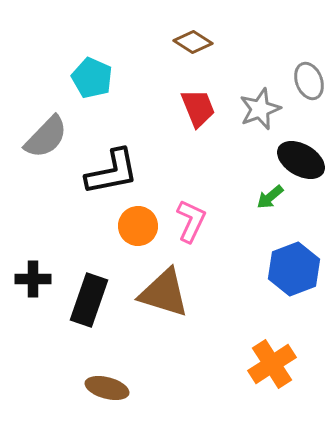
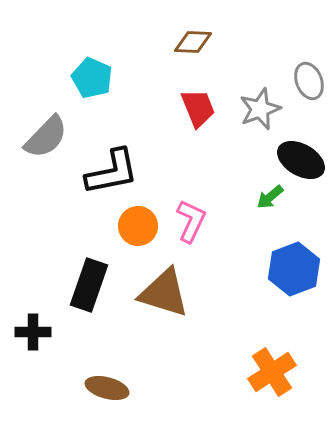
brown diamond: rotated 30 degrees counterclockwise
black cross: moved 53 px down
black rectangle: moved 15 px up
orange cross: moved 8 px down
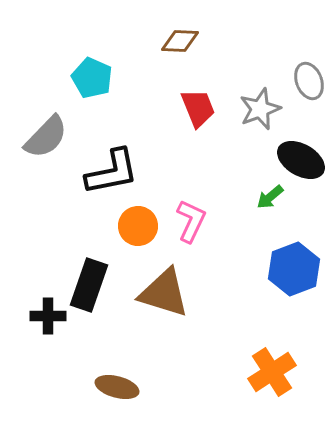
brown diamond: moved 13 px left, 1 px up
black cross: moved 15 px right, 16 px up
brown ellipse: moved 10 px right, 1 px up
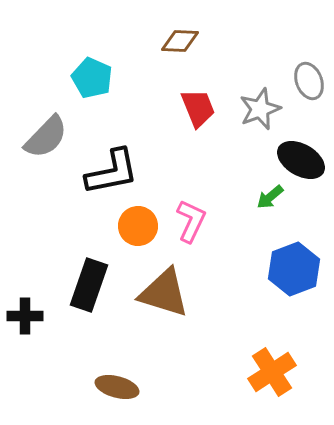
black cross: moved 23 px left
